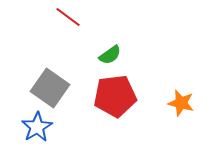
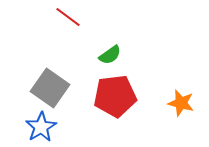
blue star: moved 4 px right
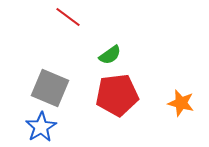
gray square: rotated 12 degrees counterclockwise
red pentagon: moved 2 px right, 1 px up
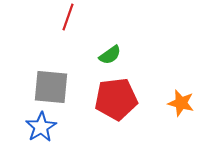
red line: rotated 72 degrees clockwise
gray square: moved 1 px right, 1 px up; rotated 18 degrees counterclockwise
red pentagon: moved 1 px left, 4 px down
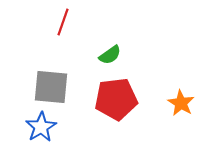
red line: moved 5 px left, 5 px down
orange star: rotated 16 degrees clockwise
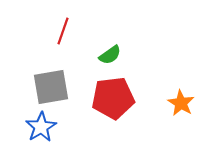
red line: moved 9 px down
gray square: rotated 15 degrees counterclockwise
red pentagon: moved 3 px left, 1 px up
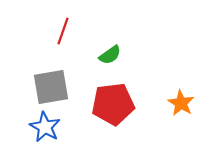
red pentagon: moved 6 px down
blue star: moved 4 px right; rotated 12 degrees counterclockwise
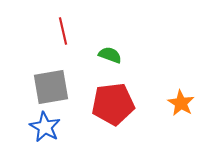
red line: rotated 32 degrees counterclockwise
green semicircle: rotated 125 degrees counterclockwise
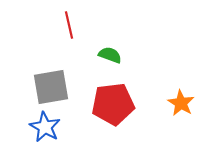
red line: moved 6 px right, 6 px up
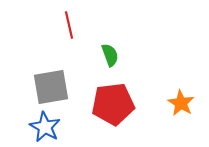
green semicircle: rotated 50 degrees clockwise
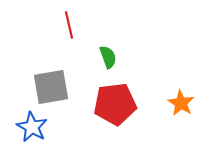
green semicircle: moved 2 px left, 2 px down
red pentagon: moved 2 px right
blue star: moved 13 px left
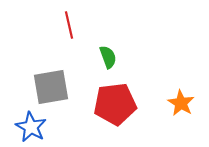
blue star: moved 1 px left
